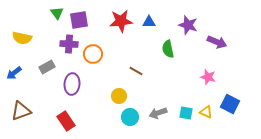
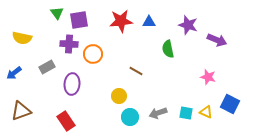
purple arrow: moved 2 px up
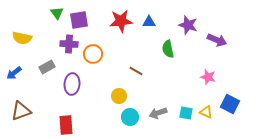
red rectangle: moved 4 px down; rotated 30 degrees clockwise
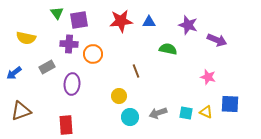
yellow semicircle: moved 4 px right
green semicircle: rotated 114 degrees clockwise
brown line: rotated 40 degrees clockwise
blue square: rotated 24 degrees counterclockwise
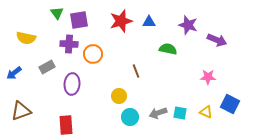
red star: rotated 10 degrees counterclockwise
pink star: rotated 14 degrees counterclockwise
blue square: rotated 24 degrees clockwise
cyan square: moved 6 px left
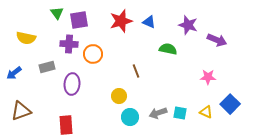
blue triangle: rotated 24 degrees clockwise
gray rectangle: rotated 14 degrees clockwise
blue square: rotated 18 degrees clockwise
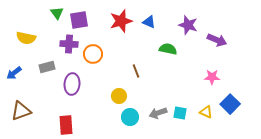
pink star: moved 4 px right
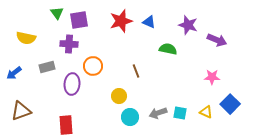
orange circle: moved 12 px down
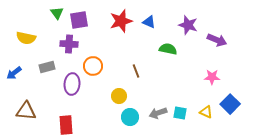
brown triangle: moved 5 px right; rotated 25 degrees clockwise
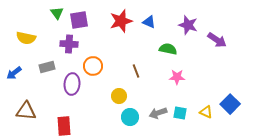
purple arrow: rotated 12 degrees clockwise
pink star: moved 35 px left
red rectangle: moved 2 px left, 1 px down
